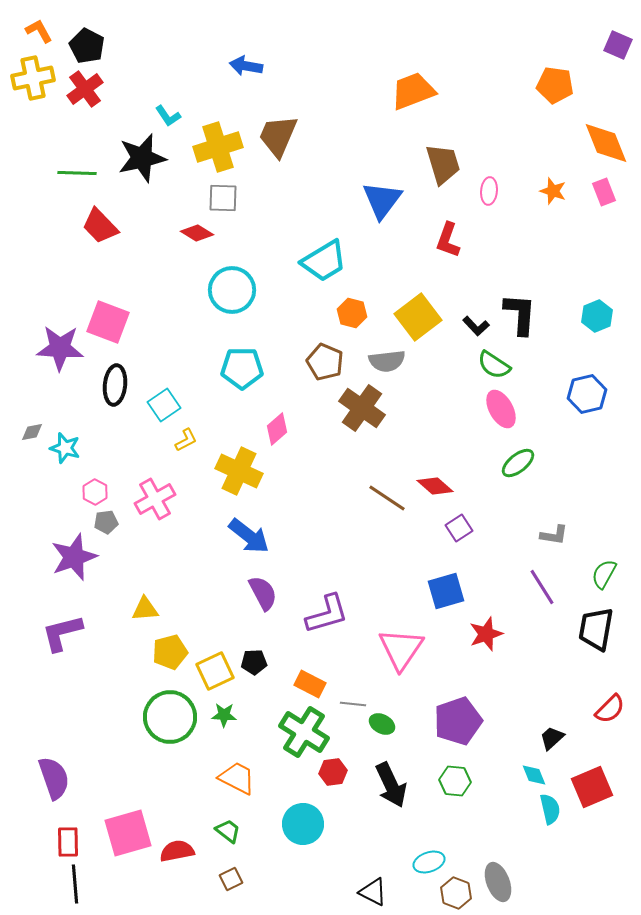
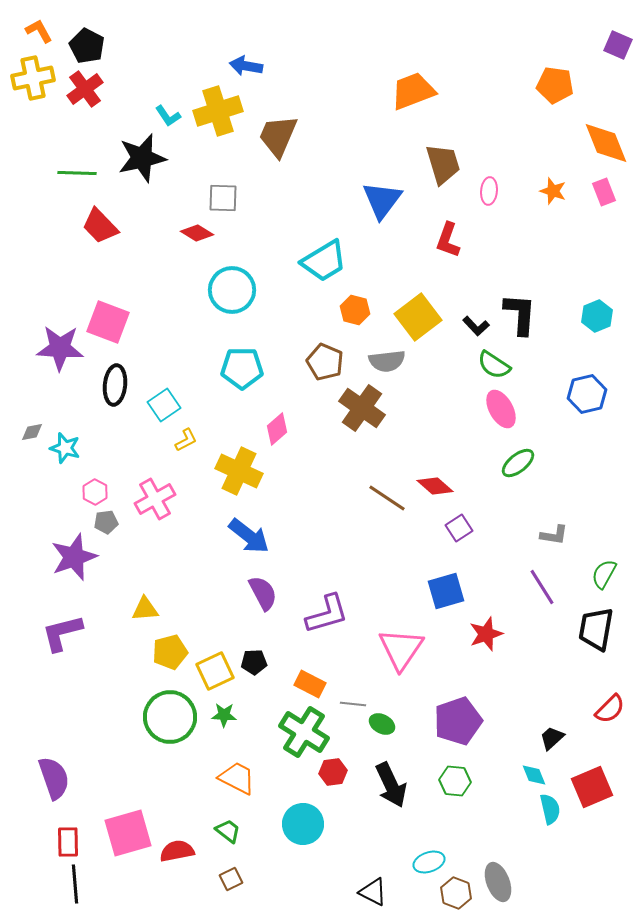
yellow cross at (218, 147): moved 36 px up
orange hexagon at (352, 313): moved 3 px right, 3 px up
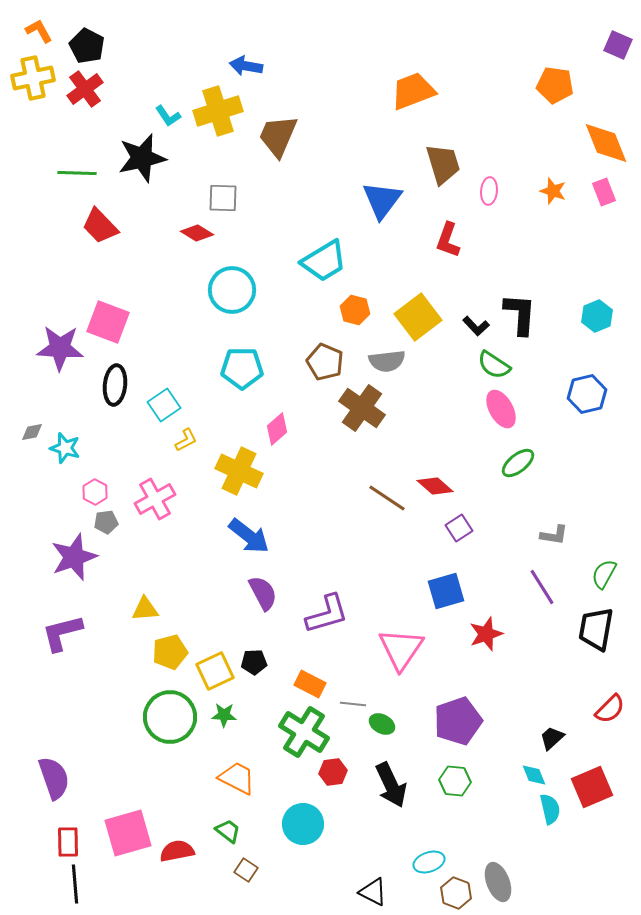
brown square at (231, 879): moved 15 px right, 9 px up; rotated 30 degrees counterclockwise
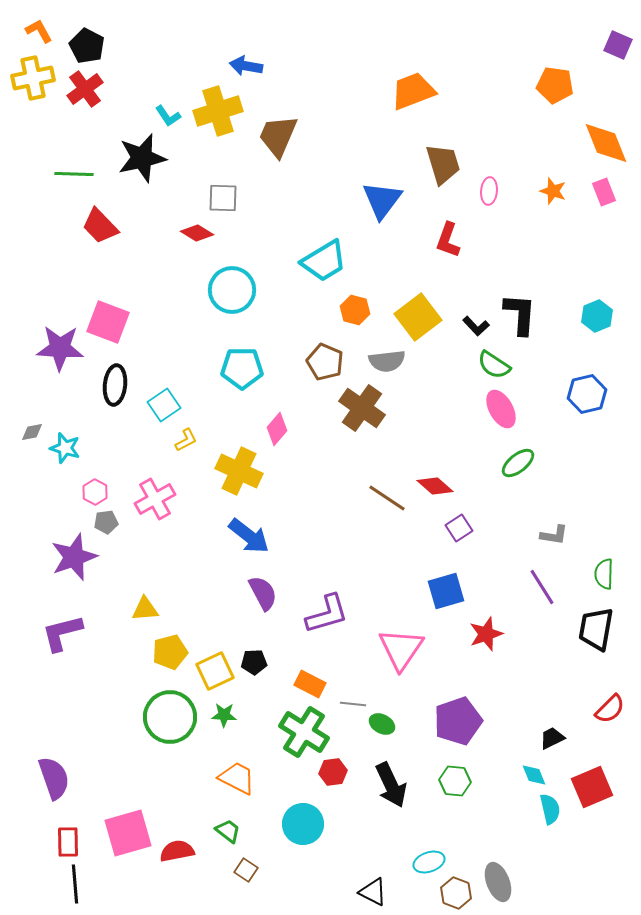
green line at (77, 173): moved 3 px left, 1 px down
pink diamond at (277, 429): rotated 8 degrees counterclockwise
green semicircle at (604, 574): rotated 28 degrees counterclockwise
black trapezoid at (552, 738): rotated 16 degrees clockwise
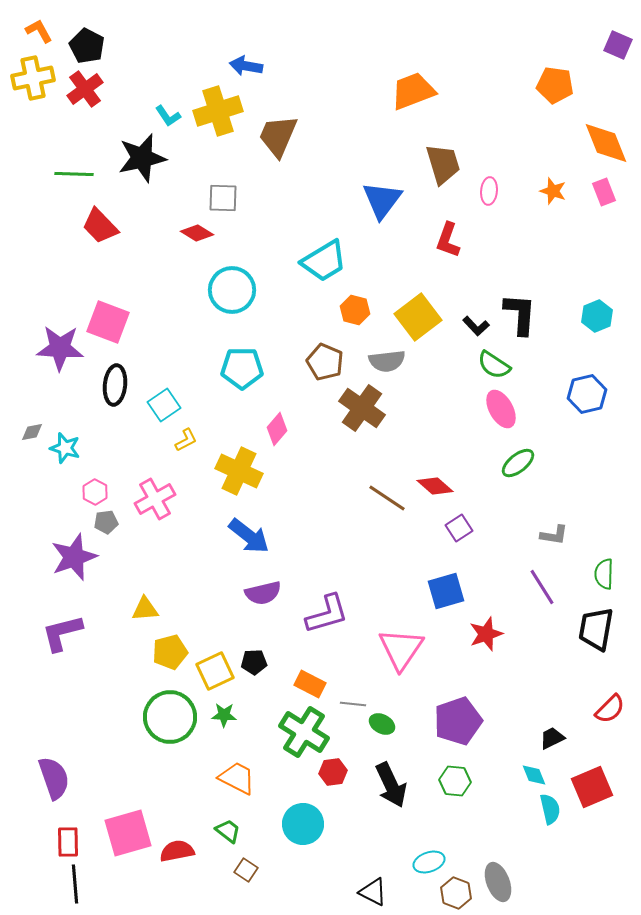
purple semicircle at (263, 593): rotated 105 degrees clockwise
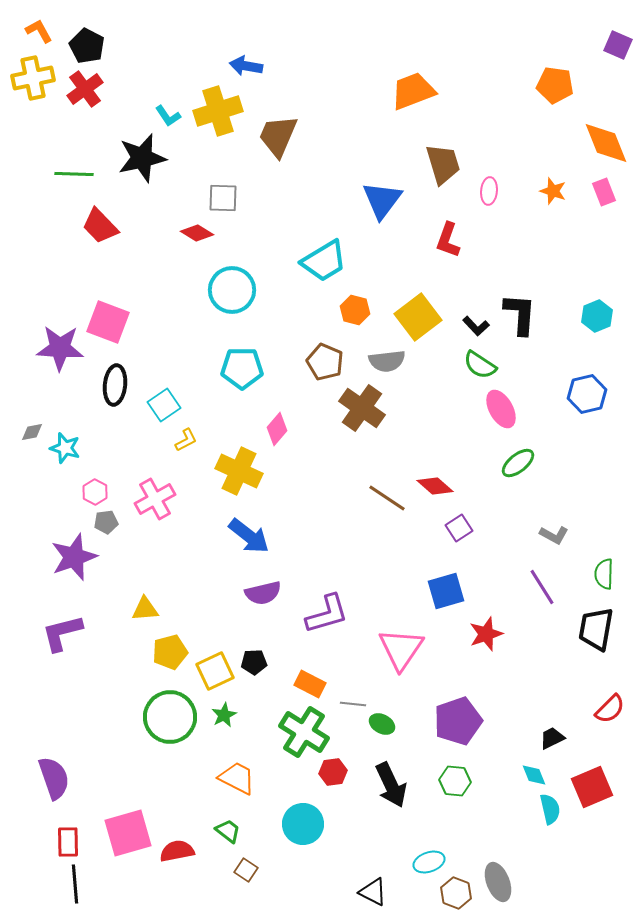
green semicircle at (494, 365): moved 14 px left
gray L-shape at (554, 535): rotated 20 degrees clockwise
green star at (224, 715): rotated 30 degrees counterclockwise
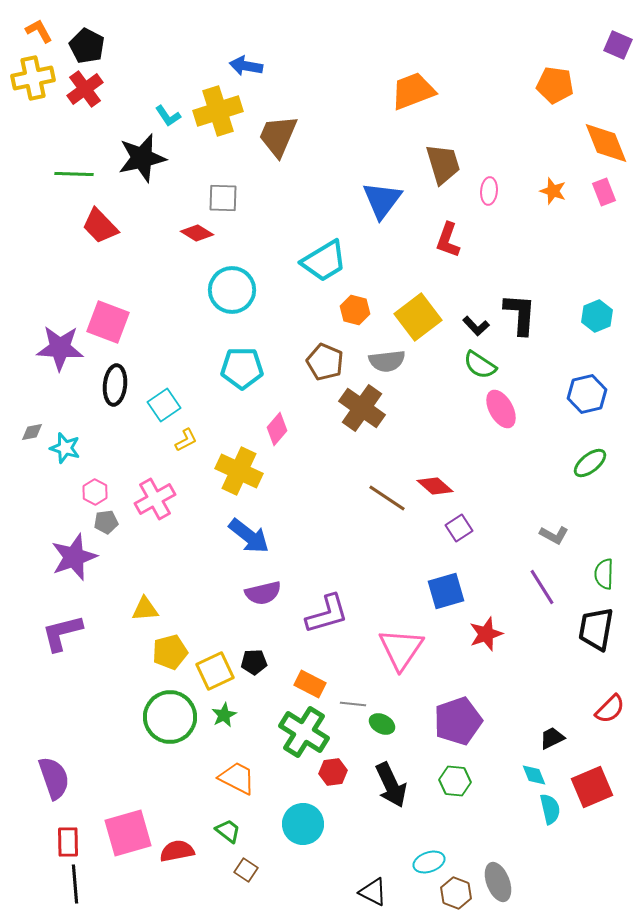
green ellipse at (518, 463): moved 72 px right
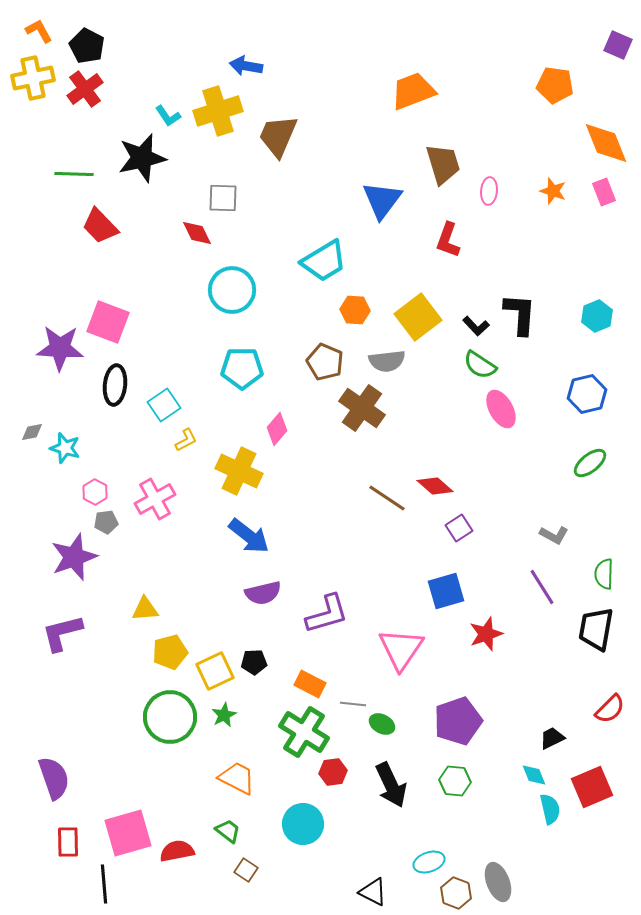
red diamond at (197, 233): rotated 32 degrees clockwise
orange hexagon at (355, 310): rotated 12 degrees counterclockwise
black line at (75, 884): moved 29 px right
